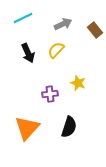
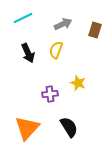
brown rectangle: rotated 56 degrees clockwise
yellow semicircle: rotated 24 degrees counterclockwise
black semicircle: rotated 50 degrees counterclockwise
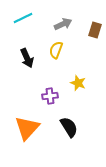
black arrow: moved 1 px left, 5 px down
purple cross: moved 2 px down
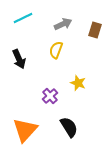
black arrow: moved 8 px left, 1 px down
purple cross: rotated 35 degrees counterclockwise
orange triangle: moved 2 px left, 2 px down
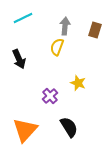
gray arrow: moved 2 px right, 2 px down; rotated 60 degrees counterclockwise
yellow semicircle: moved 1 px right, 3 px up
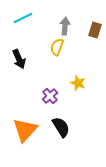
black semicircle: moved 8 px left
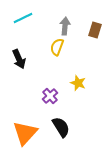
orange triangle: moved 3 px down
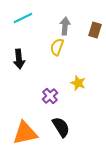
black arrow: rotated 18 degrees clockwise
orange triangle: rotated 36 degrees clockwise
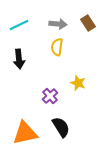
cyan line: moved 4 px left, 7 px down
gray arrow: moved 7 px left, 2 px up; rotated 90 degrees clockwise
brown rectangle: moved 7 px left, 7 px up; rotated 49 degrees counterclockwise
yellow semicircle: rotated 12 degrees counterclockwise
